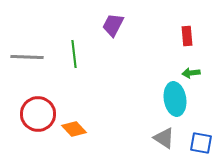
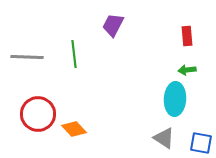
green arrow: moved 4 px left, 3 px up
cyan ellipse: rotated 12 degrees clockwise
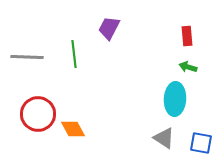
purple trapezoid: moved 4 px left, 3 px down
green arrow: moved 1 px right, 3 px up; rotated 24 degrees clockwise
orange diamond: moved 1 px left; rotated 15 degrees clockwise
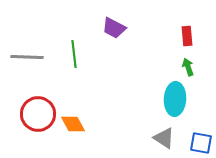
purple trapezoid: moved 5 px right; rotated 90 degrees counterclockwise
green arrow: rotated 54 degrees clockwise
orange diamond: moved 5 px up
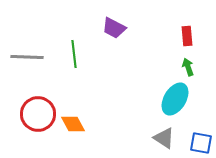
cyan ellipse: rotated 28 degrees clockwise
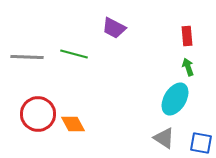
green line: rotated 68 degrees counterclockwise
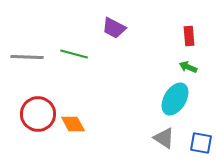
red rectangle: moved 2 px right
green arrow: rotated 48 degrees counterclockwise
